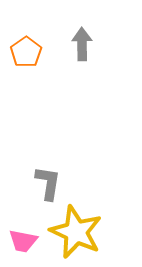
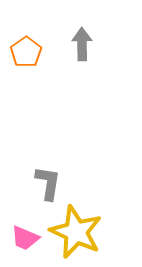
pink trapezoid: moved 2 px right, 3 px up; rotated 12 degrees clockwise
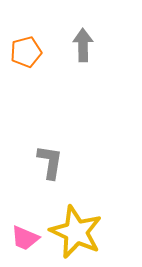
gray arrow: moved 1 px right, 1 px down
orange pentagon: rotated 20 degrees clockwise
gray L-shape: moved 2 px right, 21 px up
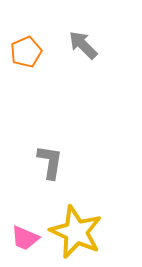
gray arrow: rotated 44 degrees counterclockwise
orange pentagon: rotated 8 degrees counterclockwise
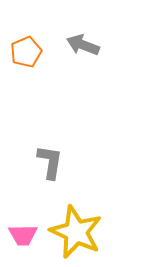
gray arrow: rotated 24 degrees counterclockwise
pink trapezoid: moved 2 px left, 3 px up; rotated 24 degrees counterclockwise
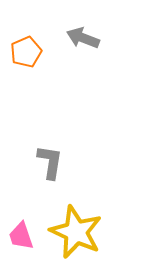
gray arrow: moved 7 px up
pink trapezoid: moved 2 px left, 1 px down; rotated 72 degrees clockwise
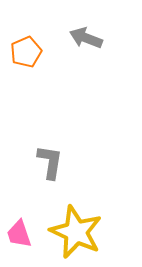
gray arrow: moved 3 px right
pink trapezoid: moved 2 px left, 2 px up
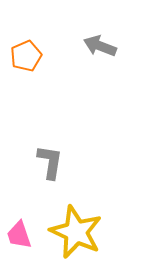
gray arrow: moved 14 px right, 8 px down
orange pentagon: moved 4 px down
pink trapezoid: moved 1 px down
